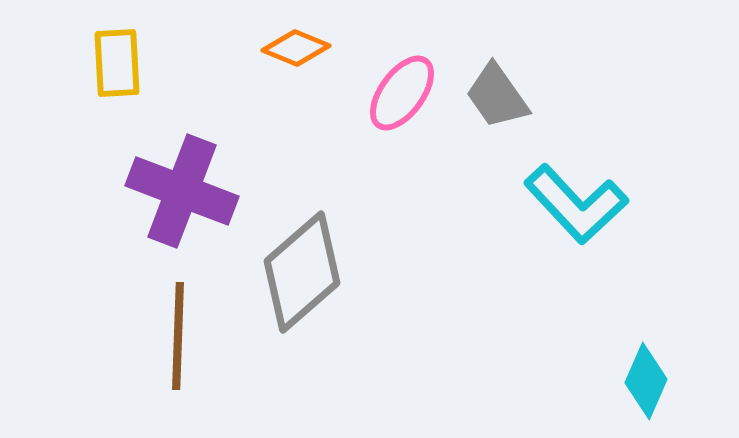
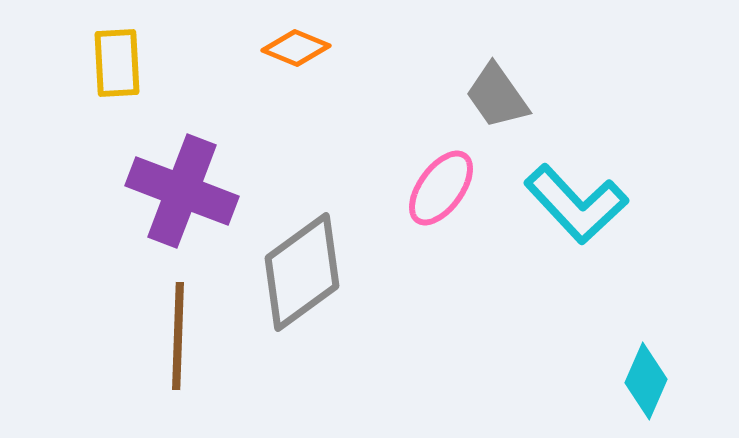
pink ellipse: moved 39 px right, 95 px down
gray diamond: rotated 5 degrees clockwise
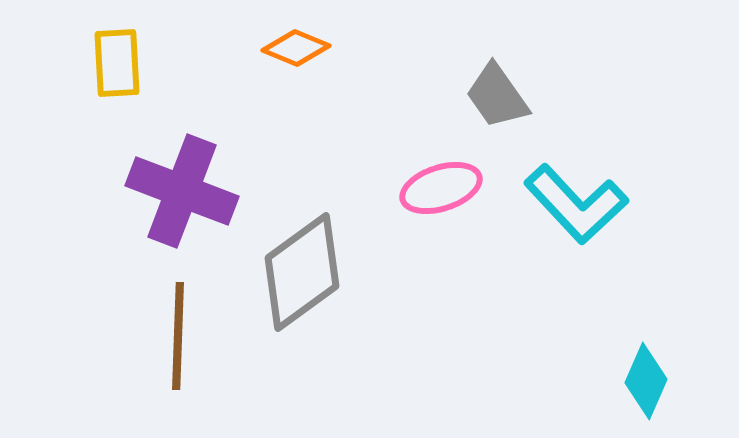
pink ellipse: rotated 36 degrees clockwise
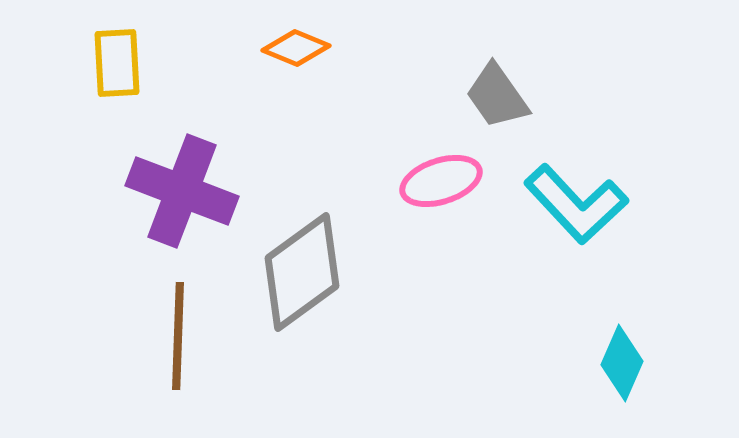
pink ellipse: moved 7 px up
cyan diamond: moved 24 px left, 18 px up
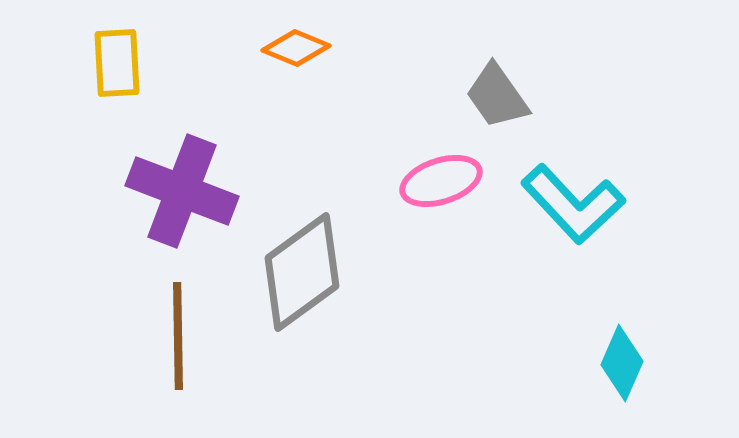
cyan L-shape: moved 3 px left
brown line: rotated 3 degrees counterclockwise
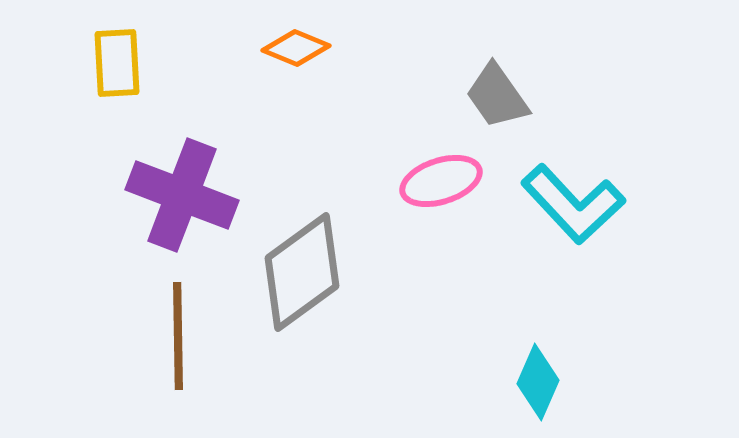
purple cross: moved 4 px down
cyan diamond: moved 84 px left, 19 px down
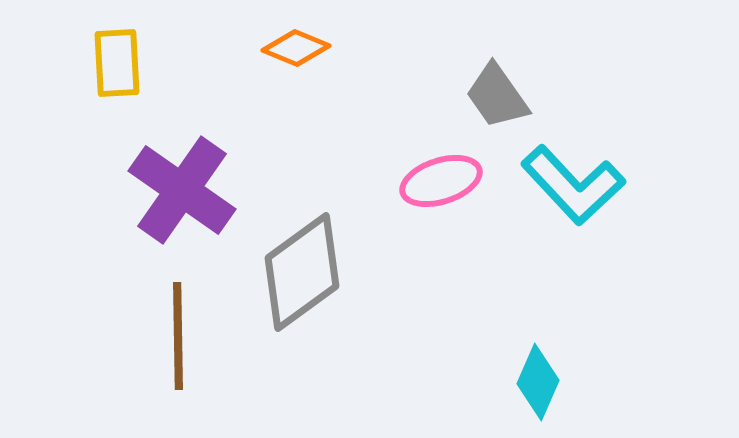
purple cross: moved 5 px up; rotated 14 degrees clockwise
cyan L-shape: moved 19 px up
